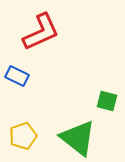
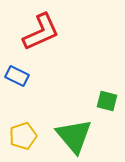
green triangle: moved 4 px left, 2 px up; rotated 12 degrees clockwise
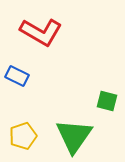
red L-shape: rotated 54 degrees clockwise
green triangle: rotated 15 degrees clockwise
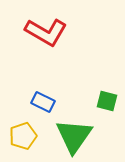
red L-shape: moved 5 px right
blue rectangle: moved 26 px right, 26 px down
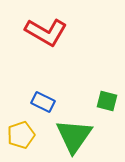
yellow pentagon: moved 2 px left, 1 px up
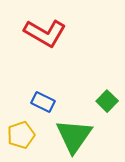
red L-shape: moved 1 px left, 1 px down
green square: rotated 30 degrees clockwise
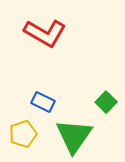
green square: moved 1 px left, 1 px down
yellow pentagon: moved 2 px right, 1 px up
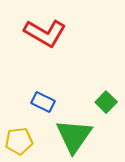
yellow pentagon: moved 4 px left, 7 px down; rotated 12 degrees clockwise
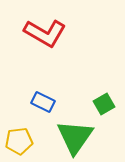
green square: moved 2 px left, 2 px down; rotated 15 degrees clockwise
green triangle: moved 1 px right, 1 px down
